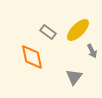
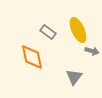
yellow ellipse: rotated 70 degrees counterclockwise
gray arrow: rotated 48 degrees counterclockwise
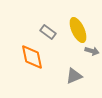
gray triangle: moved 1 px up; rotated 30 degrees clockwise
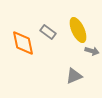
orange diamond: moved 9 px left, 14 px up
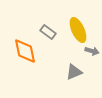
orange diamond: moved 2 px right, 8 px down
gray triangle: moved 4 px up
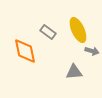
gray triangle: rotated 18 degrees clockwise
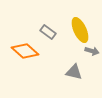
yellow ellipse: moved 2 px right
orange diamond: rotated 36 degrees counterclockwise
gray triangle: rotated 18 degrees clockwise
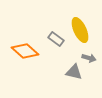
gray rectangle: moved 8 px right, 7 px down
gray arrow: moved 3 px left, 7 px down
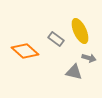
yellow ellipse: moved 1 px down
